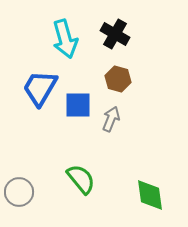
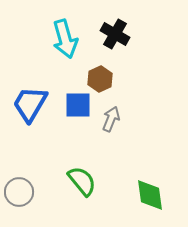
brown hexagon: moved 18 px left; rotated 20 degrees clockwise
blue trapezoid: moved 10 px left, 16 px down
green semicircle: moved 1 px right, 2 px down
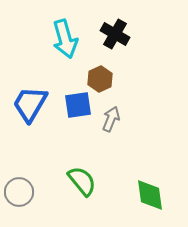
blue square: rotated 8 degrees counterclockwise
